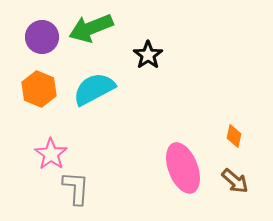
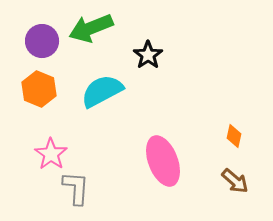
purple circle: moved 4 px down
cyan semicircle: moved 8 px right, 2 px down
pink ellipse: moved 20 px left, 7 px up
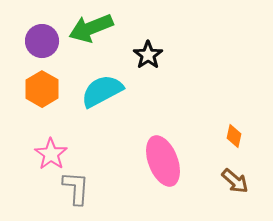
orange hexagon: moved 3 px right; rotated 8 degrees clockwise
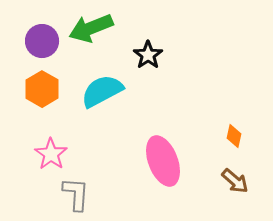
gray L-shape: moved 6 px down
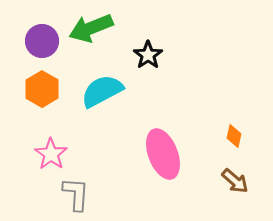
pink ellipse: moved 7 px up
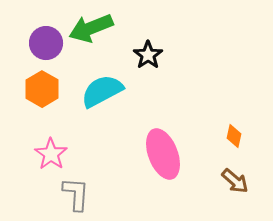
purple circle: moved 4 px right, 2 px down
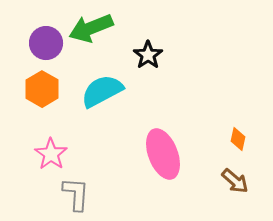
orange diamond: moved 4 px right, 3 px down
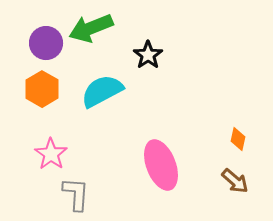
pink ellipse: moved 2 px left, 11 px down
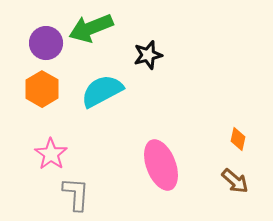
black star: rotated 20 degrees clockwise
